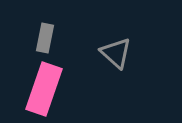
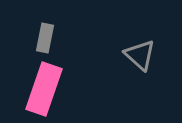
gray triangle: moved 24 px right, 2 px down
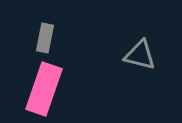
gray triangle: rotated 28 degrees counterclockwise
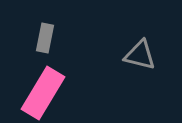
pink rectangle: moved 1 px left, 4 px down; rotated 12 degrees clockwise
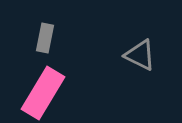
gray triangle: rotated 12 degrees clockwise
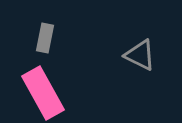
pink rectangle: rotated 60 degrees counterclockwise
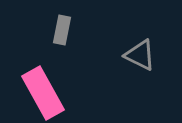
gray rectangle: moved 17 px right, 8 px up
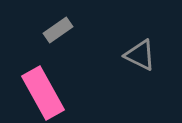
gray rectangle: moved 4 px left; rotated 44 degrees clockwise
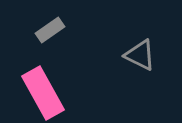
gray rectangle: moved 8 px left
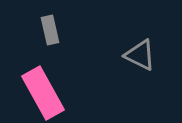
gray rectangle: rotated 68 degrees counterclockwise
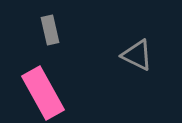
gray triangle: moved 3 px left
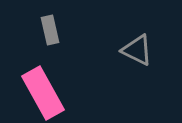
gray triangle: moved 5 px up
